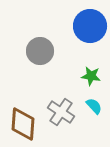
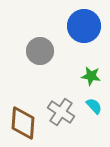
blue circle: moved 6 px left
brown diamond: moved 1 px up
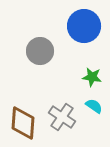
green star: moved 1 px right, 1 px down
cyan semicircle: rotated 12 degrees counterclockwise
gray cross: moved 1 px right, 5 px down
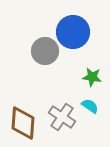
blue circle: moved 11 px left, 6 px down
gray circle: moved 5 px right
cyan semicircle: moved 4 px left
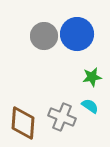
blue circle: moved 4 px right, 2 px down
gray circle: moved 1 px left, 15 px up
green star: rotated 18 degrees counterclockwise
gray cross: rotated 12 degrees counterclockwise
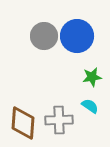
blue circle: moved 2 px down
gray cross: moved 3 px left, 3 px down; rotated 24 degrees counterclockwise
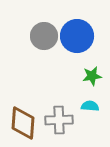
green star: moved 1 px up
cyan semicircle: rotated 30 degrees counterclockwise
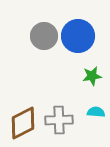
blue circle: moved 1 px right
cyan semicircle: moved 6 px right, 6 px down
brown diamond: rotated 60 degrees clockwise
